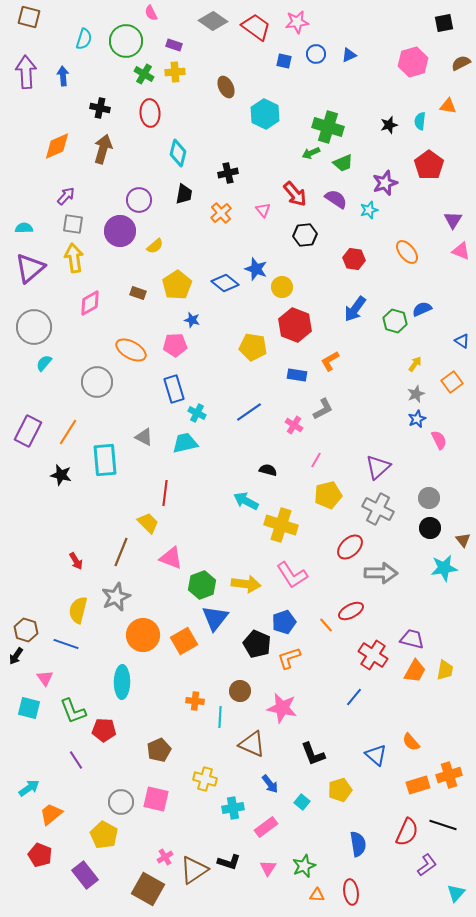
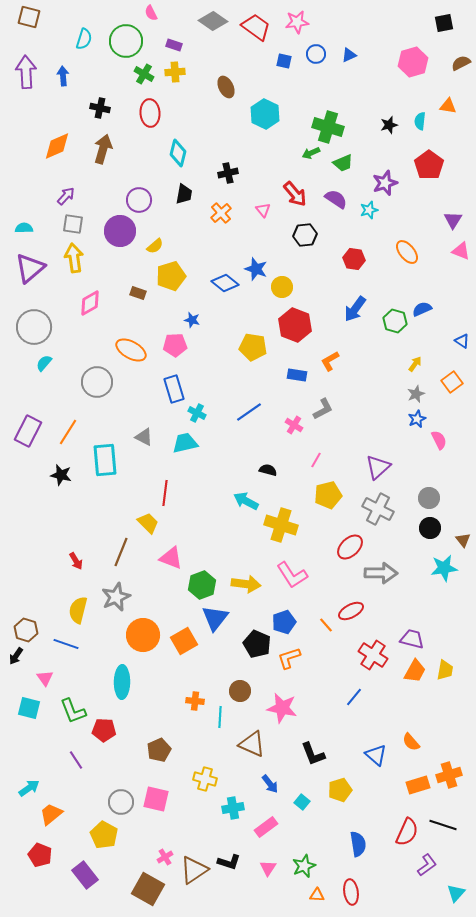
yellow pentagon at (177, 285): moved 6 px left, 9 px up; rotated 16 degrees clockwise
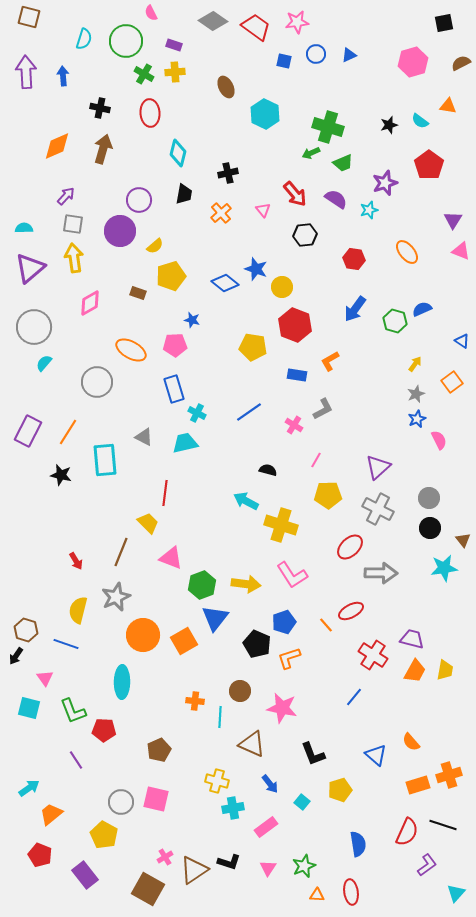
cyan semicircle at (420, 121): rotated 60 degrees counterclockwise
yellow pentagon at (328, 495): rotated 12 degrees clockwise
yellow cross at (205, 779): moved 12 px right, 2 px down
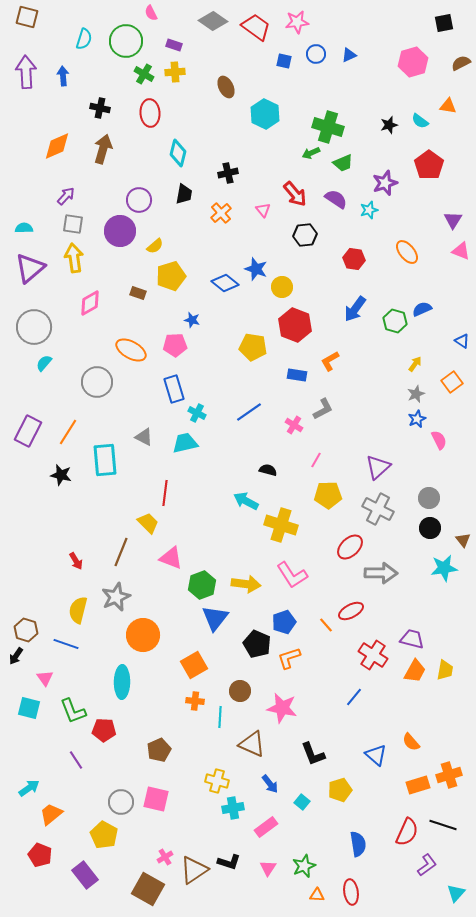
brown square at (29, 17): moved 2 px left
orange square at (184, 641): moved 10 px right, 24 px down
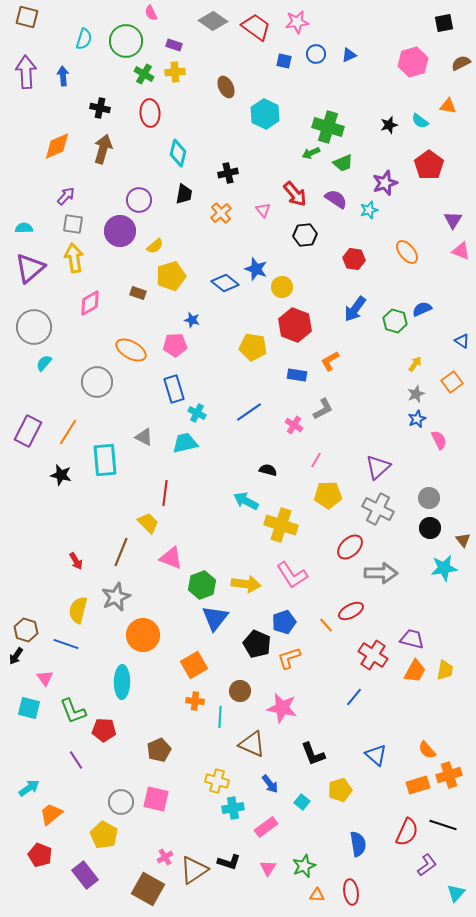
orange semicircle at (411, 742): moved 16 px right, 8 px down
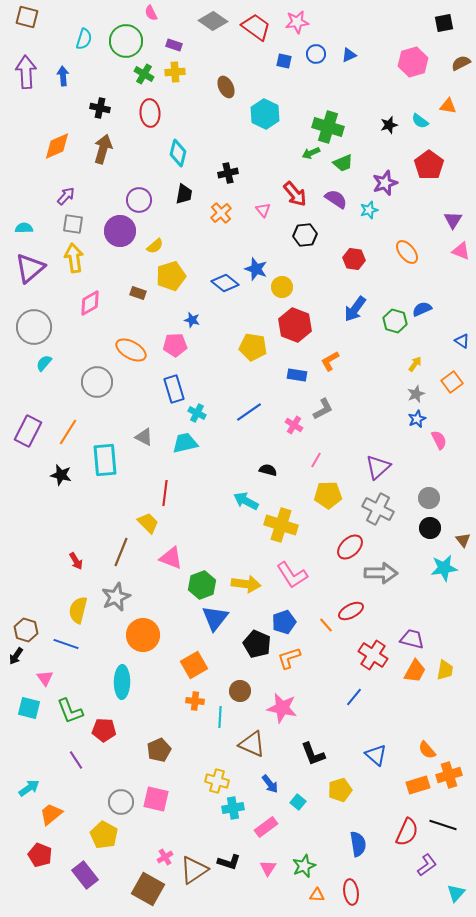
green L-shape at (73, 711): moved 3 px left
cyan square at (302, 802): moved 4 px left
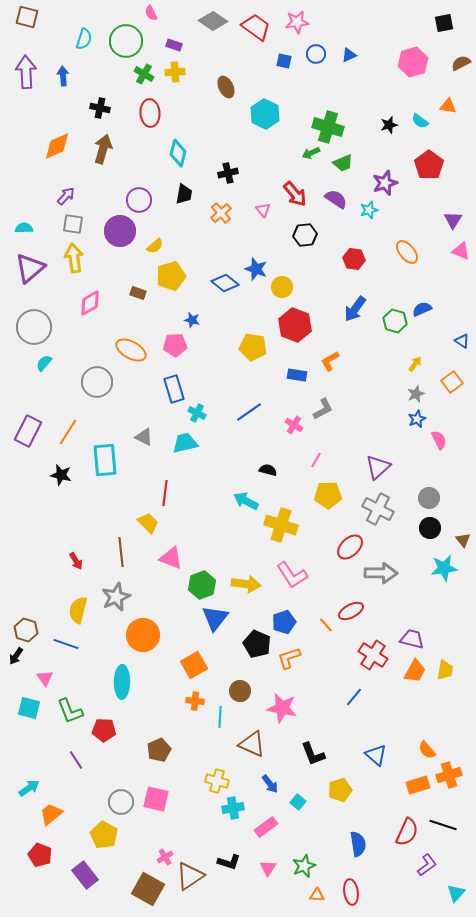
brown line at (121, 552): rotated 28 degrees counterclockwise
brown triangle at (194, 870): moved 4 px left, 6 px down
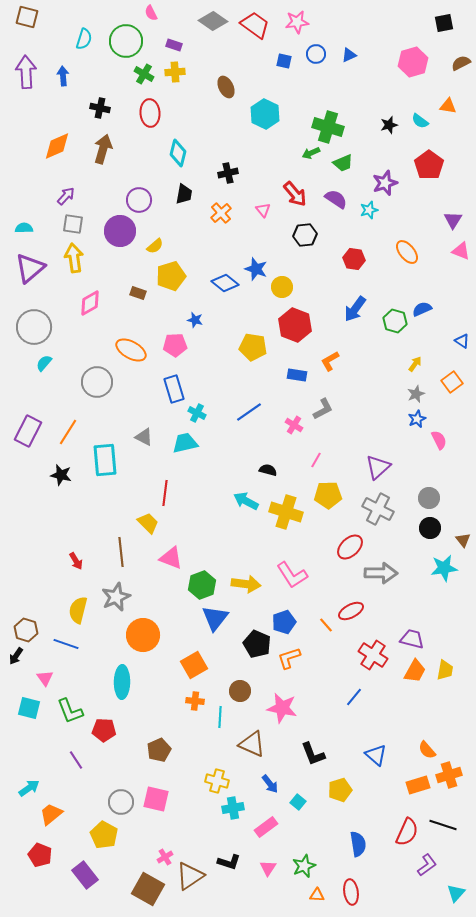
red trapezoid at (256, 27): moved 1 px left, 2 px up
blue star at (192, 320): moved 3 px right
yellow cross at (281, 525): moved 5 px right, 13 px up
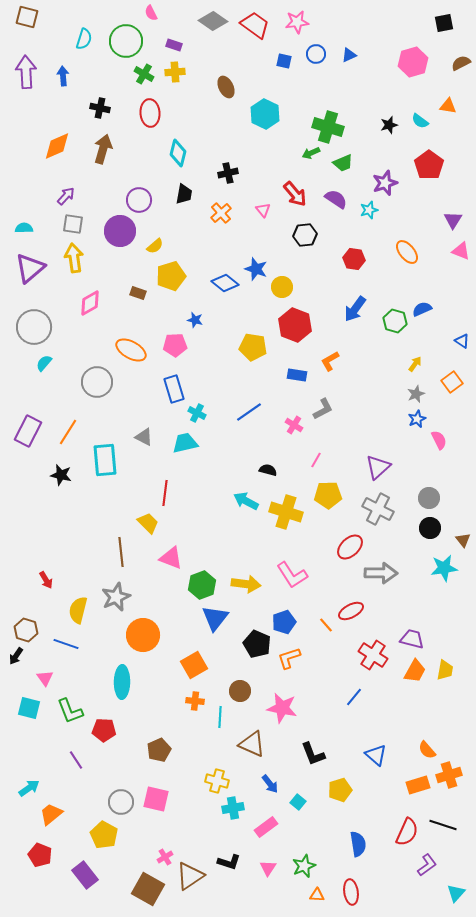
red arrow at (76, 561): moved 30 px left, 19 px down
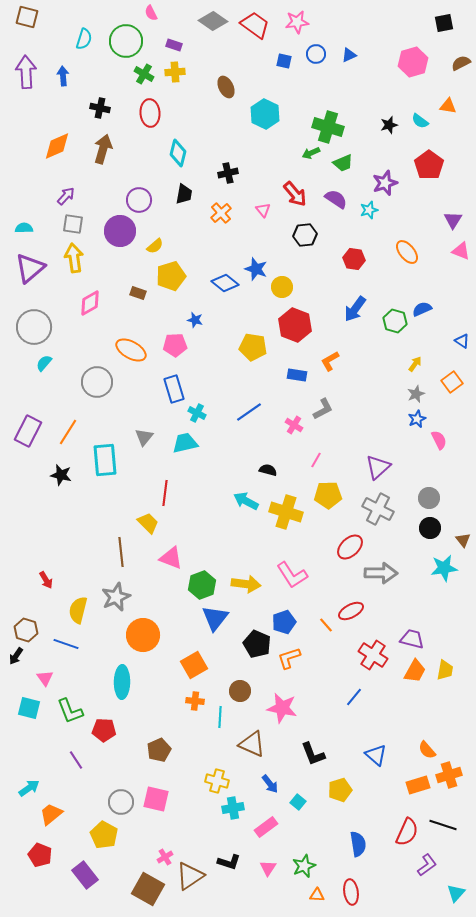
gray triangle at (144, 437): rotated 42 degrees clockwise
